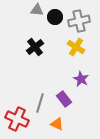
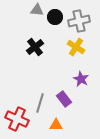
orange triangle: moved 1 px left, 1 px down; rotated 24 degrees counterclockwise
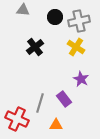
gray triangle: moved 14 px left
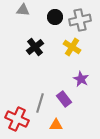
gray cross: moved 1 px right, 1 px up
yellow cross: moved 4 px left
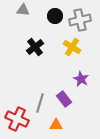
black circle: moved 1 px up
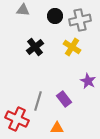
purple star: moved 7 px right, 2 px down
gray line: moved 2 px left, 2 px up
orange triangle: moved 1 px right, 3 px down
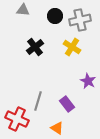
purple rectangle: moved 3 px right, 5 px down
orange triangle: rotated 32 degrees clockwise
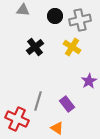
purple star: moved 1 px right; rotated 14 degrees clockwise
